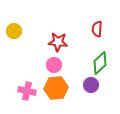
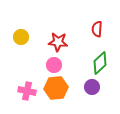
yellow circle: moved 7 px right, 6 px down
purple circle: moved 1 px right, 2 px down
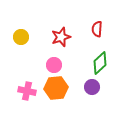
red star: moved 3 px right, 5 px up; rotated 24 degrees counterclockwise
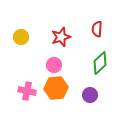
purple circle: moved 2 px left, 8 px down
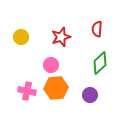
pink circle: moved 3 px left
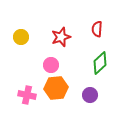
pink cross: moved 4 px down
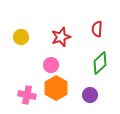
orange hexagon: rotated 25 degrees counterclockwise
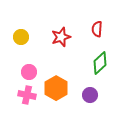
pink circle: moved 22 px left, 7 px down
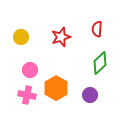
pink circle: moved 1 px right, 2 px up
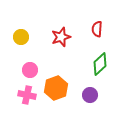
green diamond: moved 1 px down
orange hexagon: rotated 10 degrees clockwise
